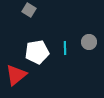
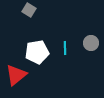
gray circle: moved 2 px right, 1 px down
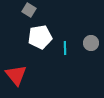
white pentagon: moved 3 px right, 15 px up
red triangle: rotated 30 degrees counterclockwise
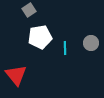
gray square: rotated 24 degrees clockwise
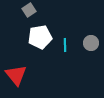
cyan line: moved 3 px up
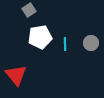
cyan line: moved 1 px up
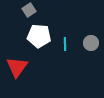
white pentagon: moved 1 px left, 1 px up; rotated 15 degrees clockwise
red triangle: moved 1 px right, 8 px up; rotated 15 degrees clockwise
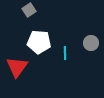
white pentagon: moved 6 px down
cyan line: moved 9 px down
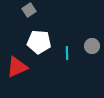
gray circle: moved 1 px right, 3 px down
cyan line: moved 2 px right
red triangle: rotated 30 degrees clockwise
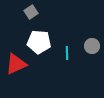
gray square: moved 2 px right, 2 px down
red triangle: moved 1 px left, 3 px up
